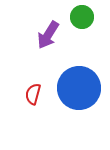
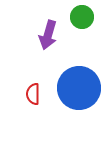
purple arrow: rotated 16 degrees counterclockwise
red semicircle: rotated 15 degrees counterclockwise
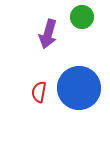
purple arrow: moved 1 px up
red semicircle: moved 6 px right, 2 px up; rotated 10 degrees clockwise
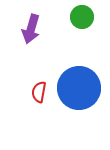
purple arrow: moved 17 px left, 5 px up
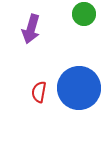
green circle: moved 2 px right, 3 px up
